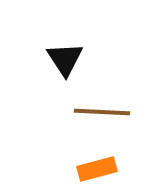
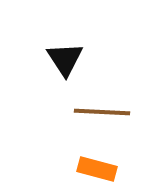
orange rectangle: rotated 30 degrees clockwise
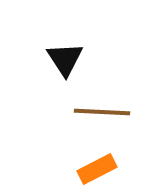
orange rectangle: rotated 42 degrees counterclockwise
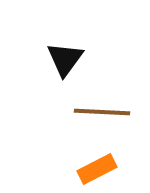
black triangle: rotated 9 degrees clockwise
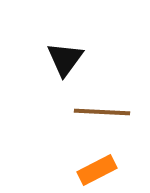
orange rectangle: moved 1 px down
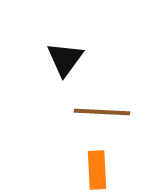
orange rectangle: rotated 66 degrees counterclockwise
